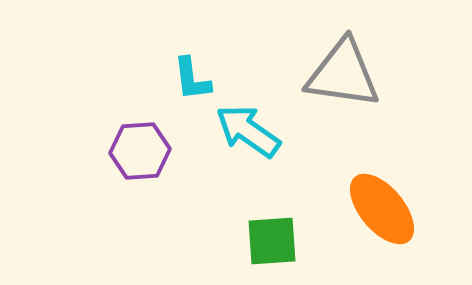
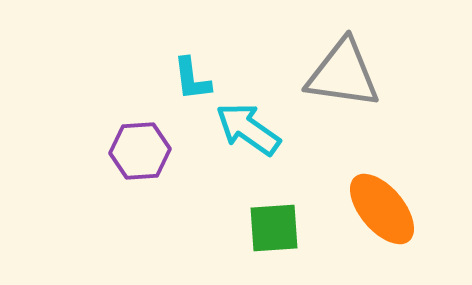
cyan arrow: moved 2 px up
green square: moved 2 px right, 13 px up
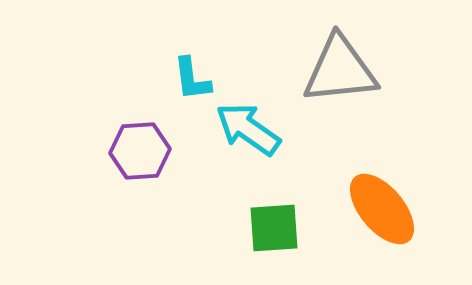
gray triangle: moved 3 px left, 4 px up; rotated 14 degrees counterclockwise
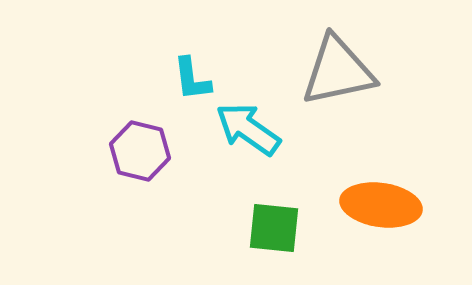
gray triangle: moved 2 px left, 1 px down; rotated 6 degrees counterclockwise
purple hexagon: rotated 18 degrees clockwise
orange ellipse: moved 1 px left, 4 px up; rotated 42 degrees counterclockwise
green square: rotated 10 degrees clockwise
